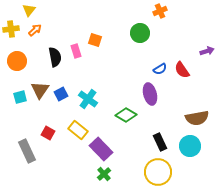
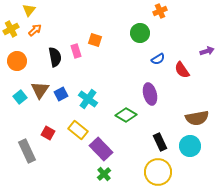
yellow cross: rotated 21 degrees counterclockwise
blue semicircle: moved 2 px left, 10 px up
cyan square: rotated 24 degrees counterclockwise
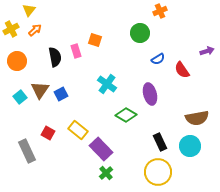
cyan cross: moved 19 px right, 15 px up
green cross: moved 2 px right, 1 px up
